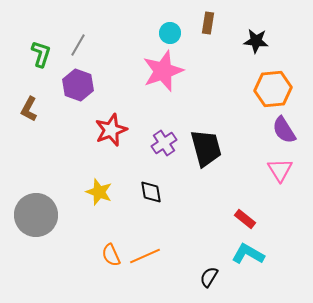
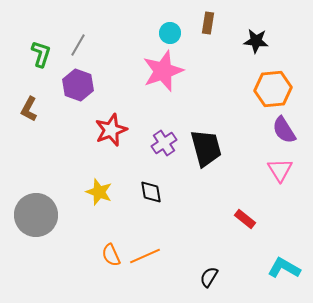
cyan L-shape: moved 36 px right, 14 px down
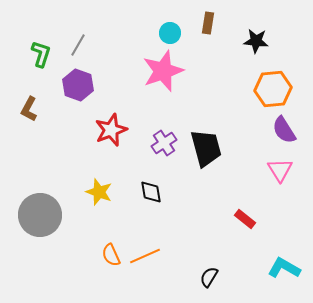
gray circle: moved 4 px right
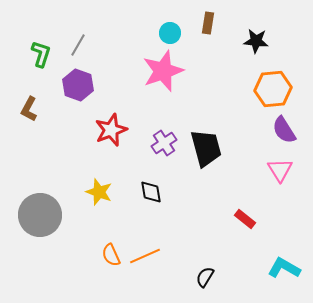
black semicircle: moved 4 px left
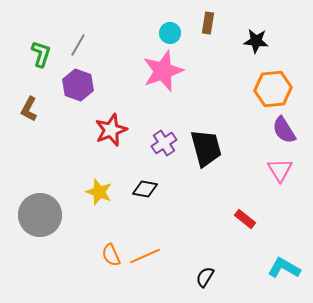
black diamond: moved 6 px left, 3 px up; rotated 70 degrees counterclockwise
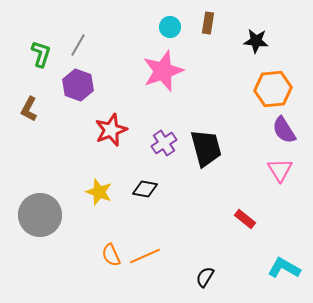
cyan circle: moved 6 px up
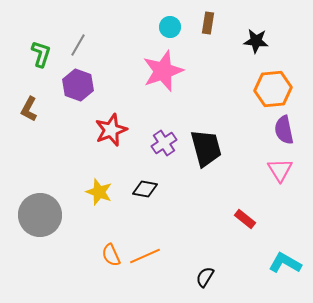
purple semicircle: rotated 20 degrees clockwise
cyan L-shape: moved 1 px right, 5 px up
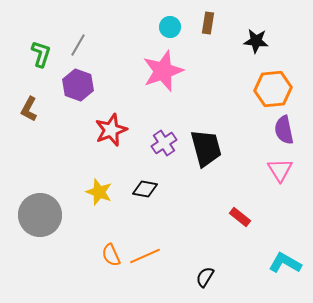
red rectangle: moved 5 px left, 2 px up
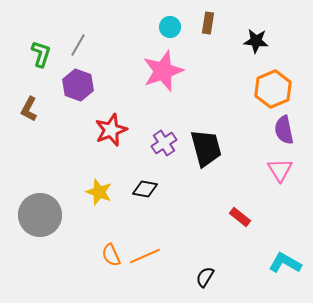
orange hexagon: rotated 18 degrees counterclockwise
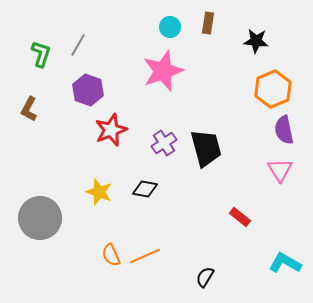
purple hexagon: moved 10 px right, 5 px down
gray circle: moved 3 px down
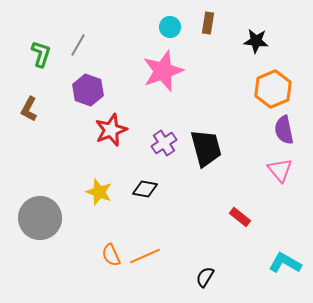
pink triangle: rotated 8 degrees counterclockwise
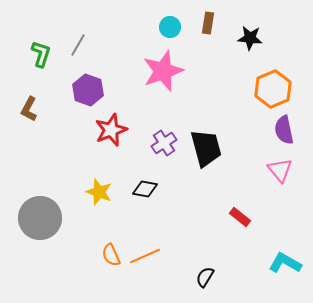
black star: moved 6 px left, 3 px up
